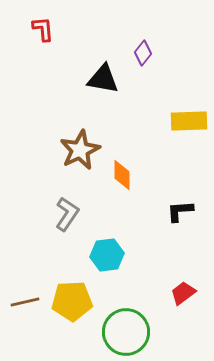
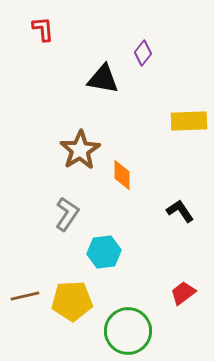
brown star: rotated 6 degrees counterclockwise
black L-shape: rotated 60 degrees clockwise
cyan hexagon: moved 3 px left, 3 px up
brown line: moved 6 px up
green circle: moved 2 px right, 1 px up
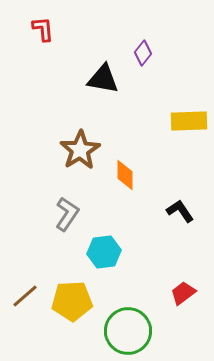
orange diamond: moved 3 px right
brown line: rotated 28 degrees counterclockwise
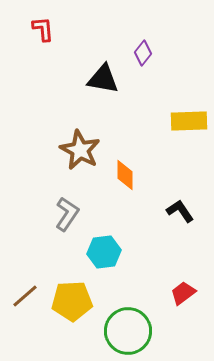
brown star: rotated 12 degrees counterclockwise
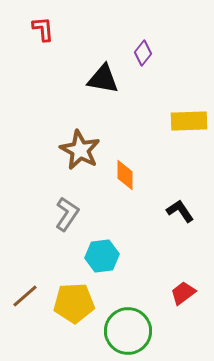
cyan hexagon: moved 2 px left, 4 px down
yellow pentagon: moved 2 px right, 2 px down
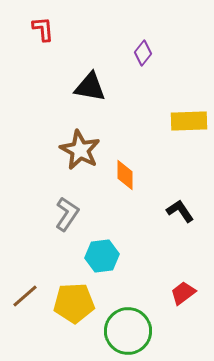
black triangle: moved 13 px left, 8 px down
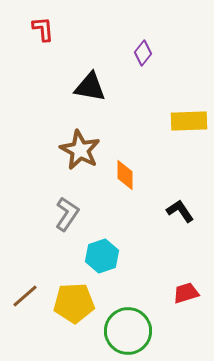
cyan hexagon: rotated 12 degrees counterclockwise
red trapezoid: moved 3 px right; rotated 20 degrees clockwise
